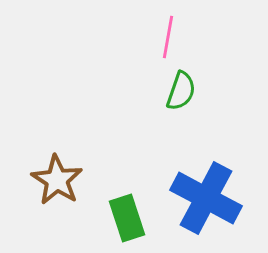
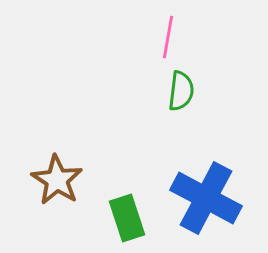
green semicircle: rotated 12 degrees counterclockwise
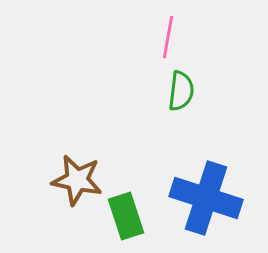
brown star: moved 20 px right; rotated 21 degrees counterclockwise
blue cross: rotated 10 degrees counterclockwise
green rectangle: moved 1 px left, 2 px up
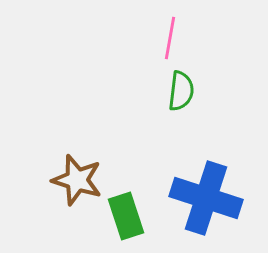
pink line: moved 2 px right, 1 px down
brown star: rotated 6 degrees clockwise
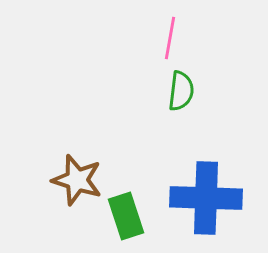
blue cross: rotated 16 degrees counterclockwise
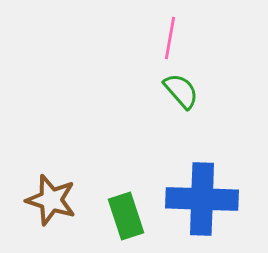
green semicircle: rotated 48 degrees counterclockwise
brown star: moved 26 px left, 20 px down
blue cross: moved 4 px left, 1 px down
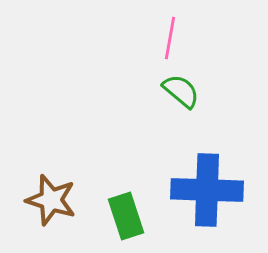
green semicircle: rotated 9 degrees counterclockwise
blue cross: moved 5 px right, 9 px up
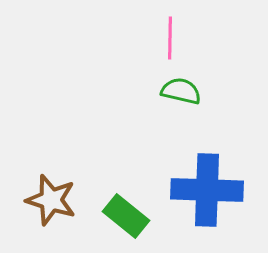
pink line: rotated 9 degrees counterclockwise
green semicircle: rotated 27 degrees counterclockwise
green rectangle: rotated 33 degrees counterclockwise
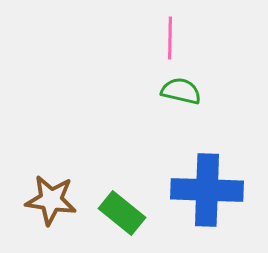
brown star: rotated 9 degrees counterclockwise
green rectangle: moved 4 px left, 3 px up
